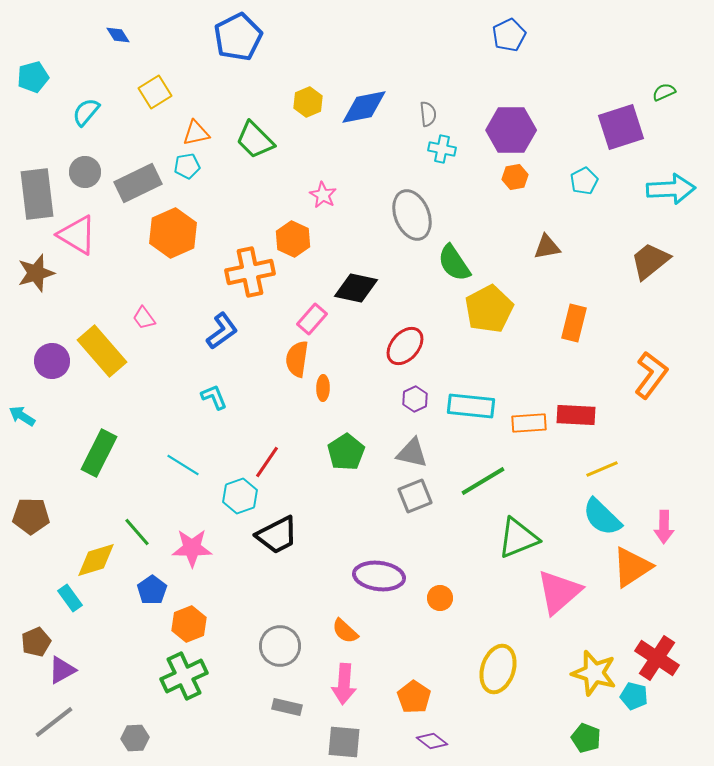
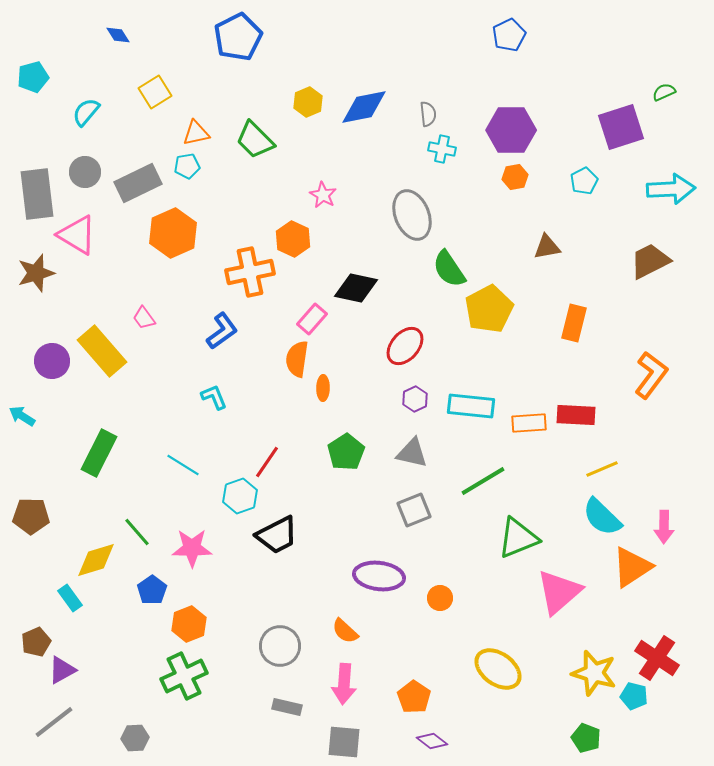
brown trapezoid at (650, 261): rotated 12 degrees clockwise
green semicircle at (454, 263): moved 5 px left, 6 px down
gray square at (415, 496): moved 1 px left, 14 px down
yellow ellipse at (498, 669): rotated 72 degrees counterclockwise
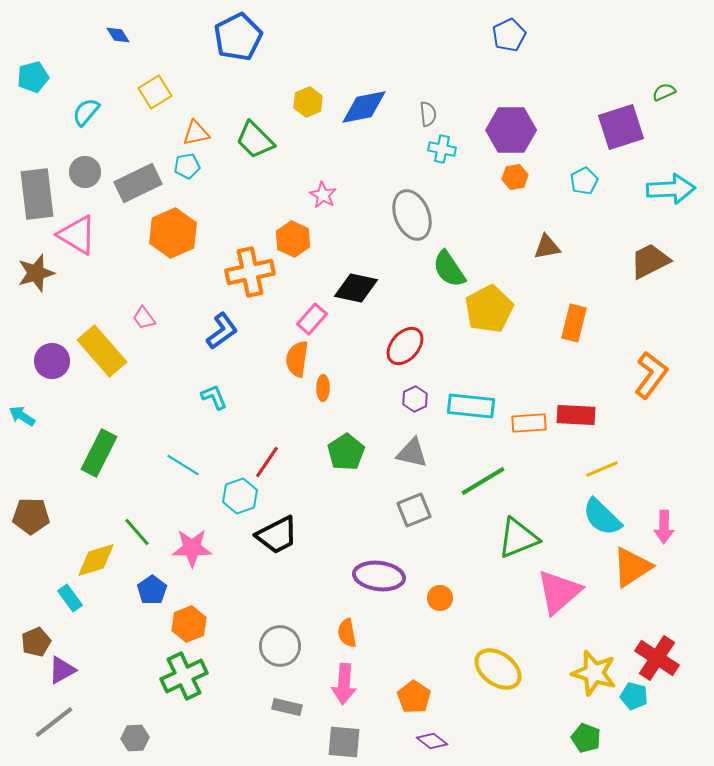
orange semicircle at (345, 631): moved 2 px right, 2 px down; rotated 36 degrees clockwise
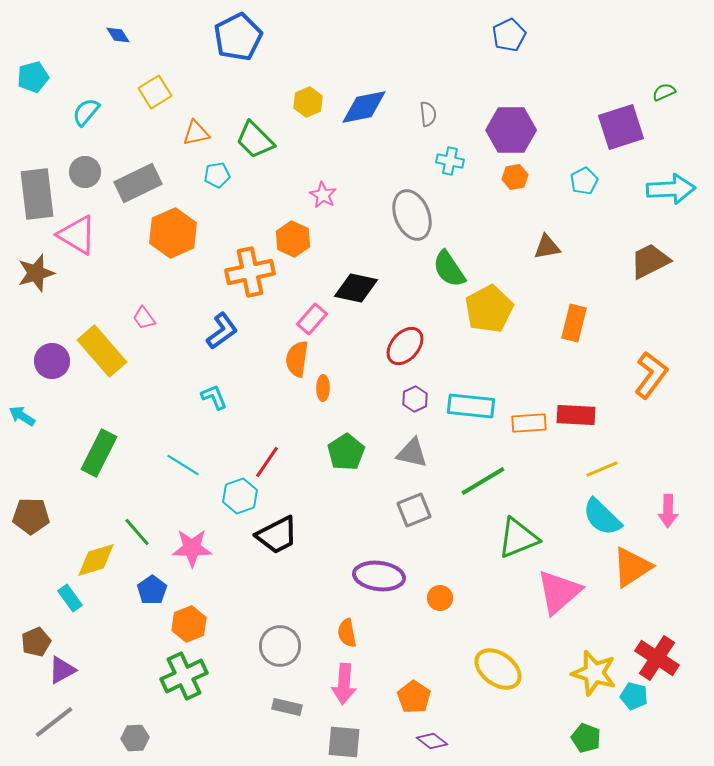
cyan cross at (442, 149): moved 8 px right, 12 px down
cyan pentagon at (187, 166): moved 30 px right, 9 px down
pink arrow at (664, 527): moved 4 px right, 16 px up
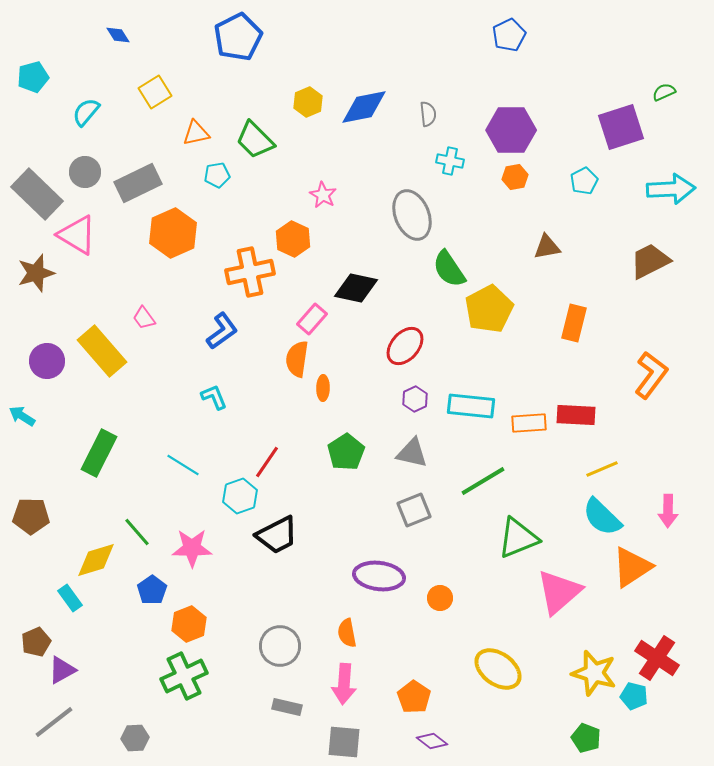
gray rectangle at (37, 194): rotated 39 degrees counterclockwise
purple circle at (52, 361): moved 5 px left
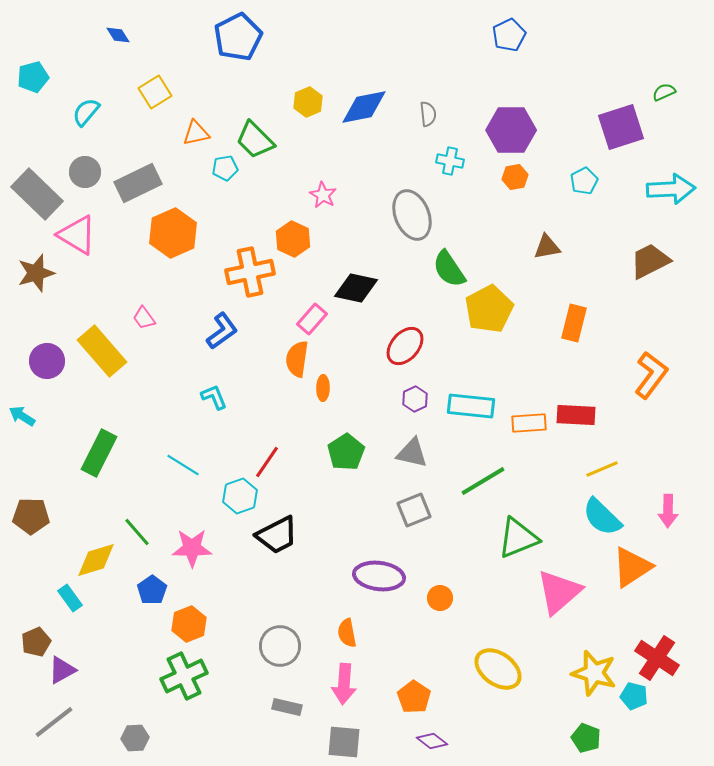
cyan pentagon at (217, 175): moved 8 px right, 7 px up
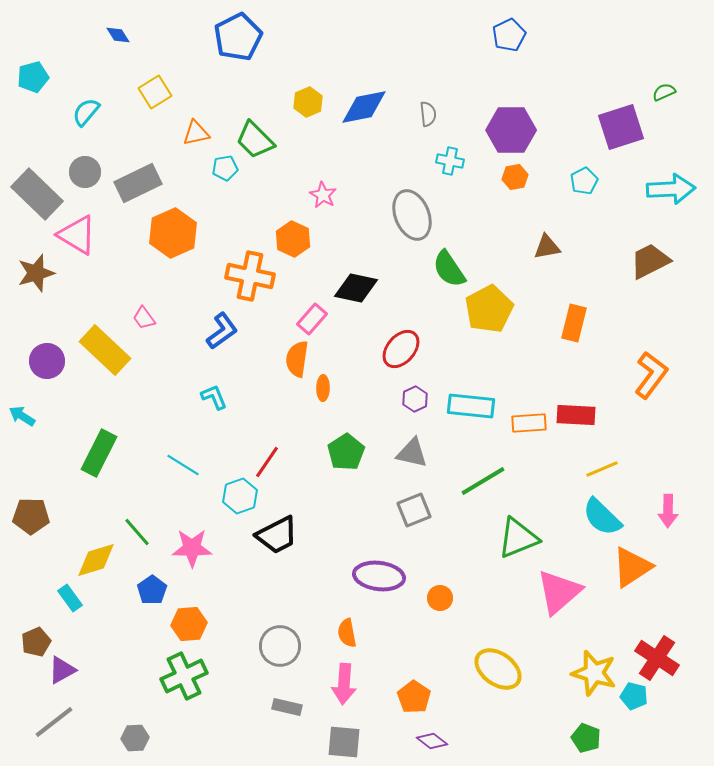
orange cross at (250, 272): moved 4 px down; rotated 24 degrees clockwise
red ellipse at (405, 346): moved 4 px left, 3 px down
yellow rectangle at (102, 351): moved 3 px right, 1 px up; rotated 6 degrees counterclockwise
orange hexagon at (189, 624): rotated 16 degrees clockwise
